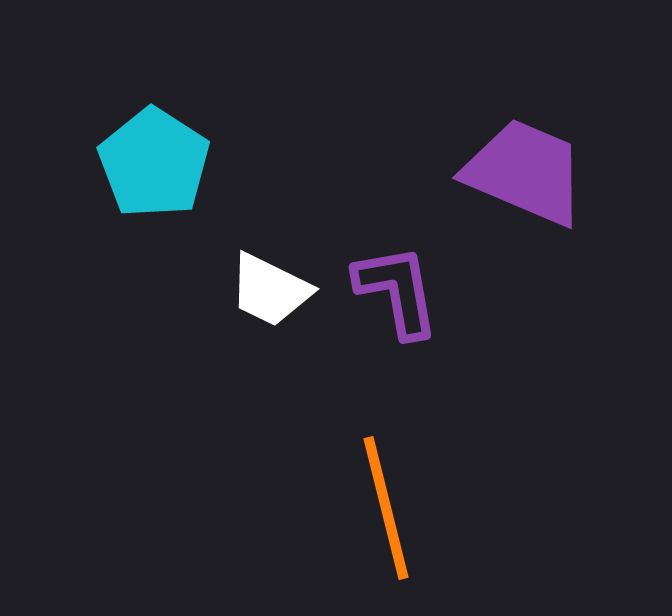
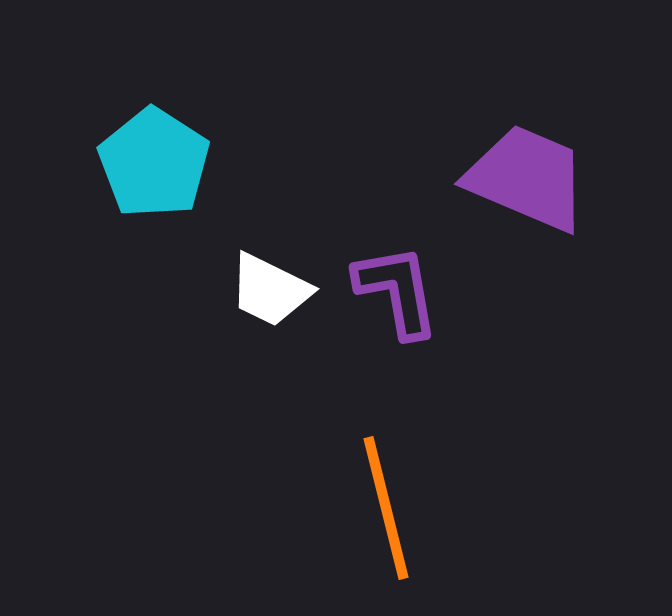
purple trapezoid: moved 2 px right, 6 px down
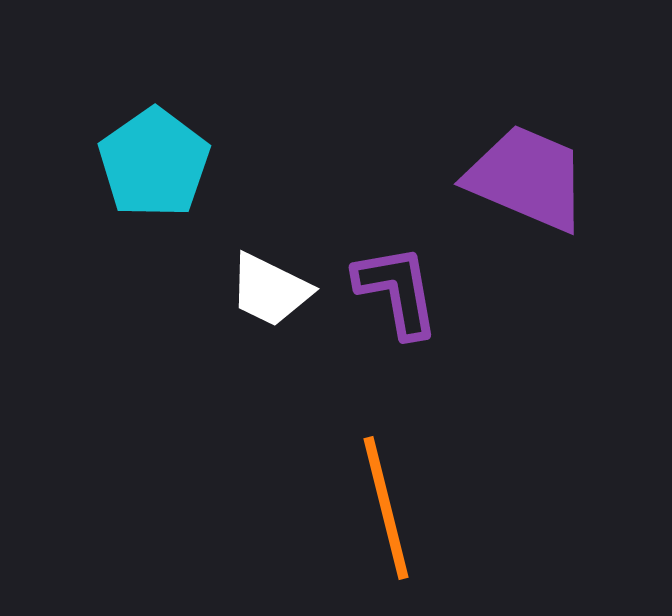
cyan pentagon: rotated 4 degrees clockwise
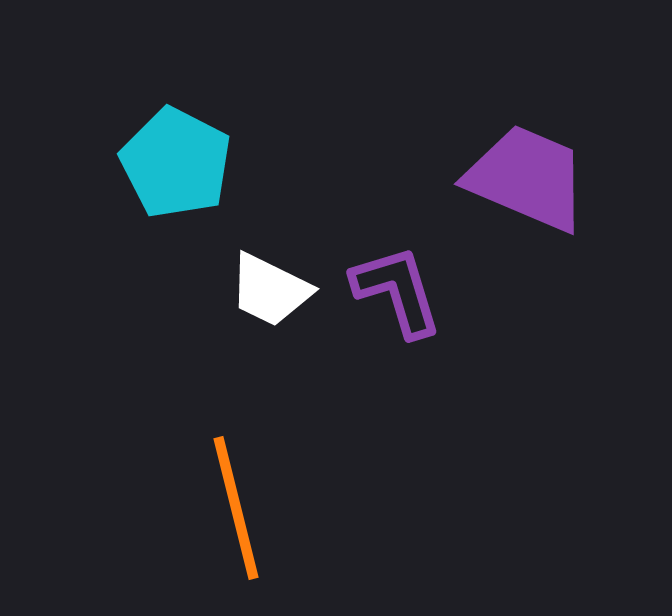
cyan pentagon: moved 22 px right; rotated 10 degrees counterclockwise
purple L-shape: rotated 7 degrees counterclockwise
orange line: moved 150 px left
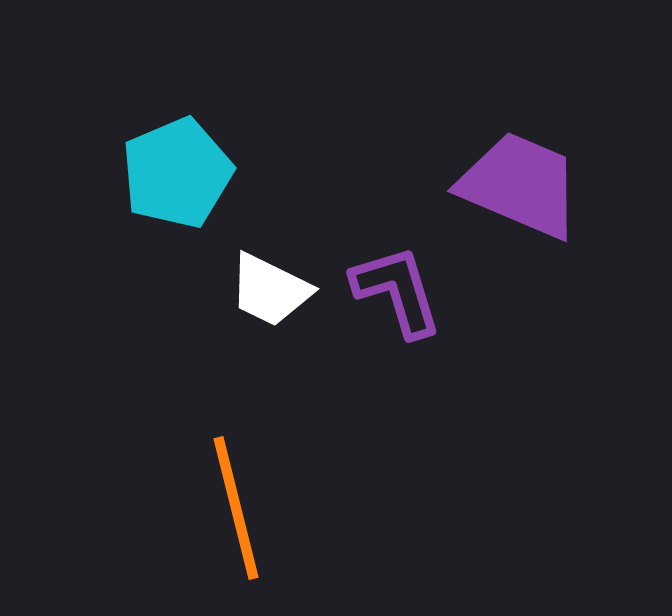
cyan pentagon: moved 1 px right, 10 px down; rotated 22 degrees clockwise
purple trapezoid: moved 7 px left, 7 px down
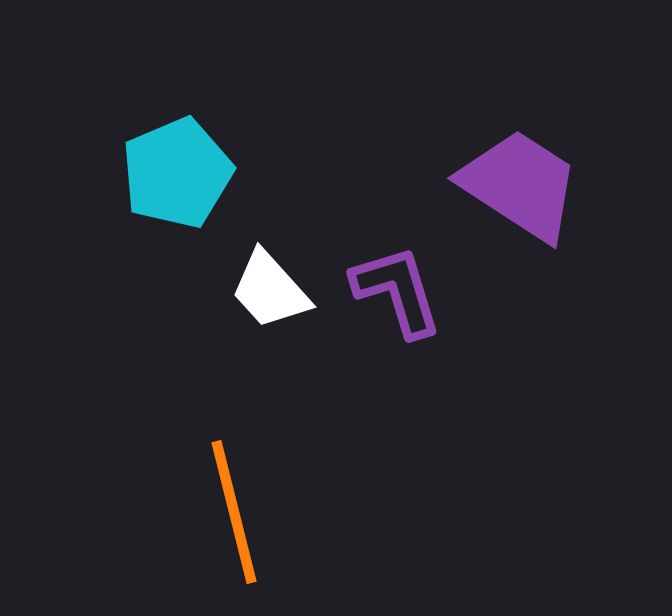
purple trapezoid: rotated 10 degrees clockwise
white trapezoid: rotated 22 degrees clockwise
orange line: moved 2 px left, 4 px down
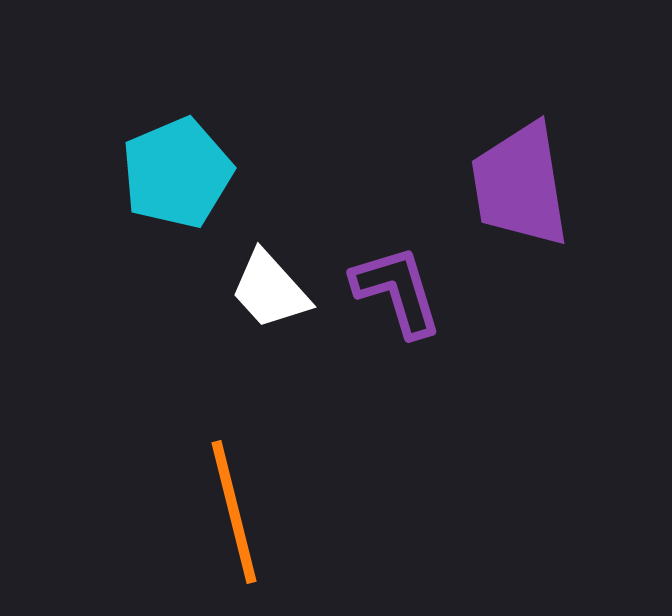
purple trapezoid: rotated 132 degrees counterclockwise
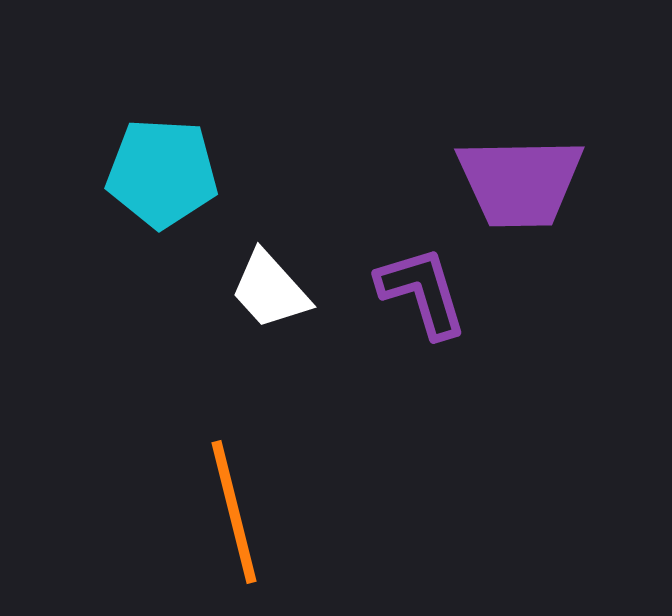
cyan pentagon: moved 15 px left; rotated 26 degrees clockwise
purple trapezoid: moved 3 px up; rotated 82 degrees counterclockwise
purple L-shape: moved 25 px right, 1 px down
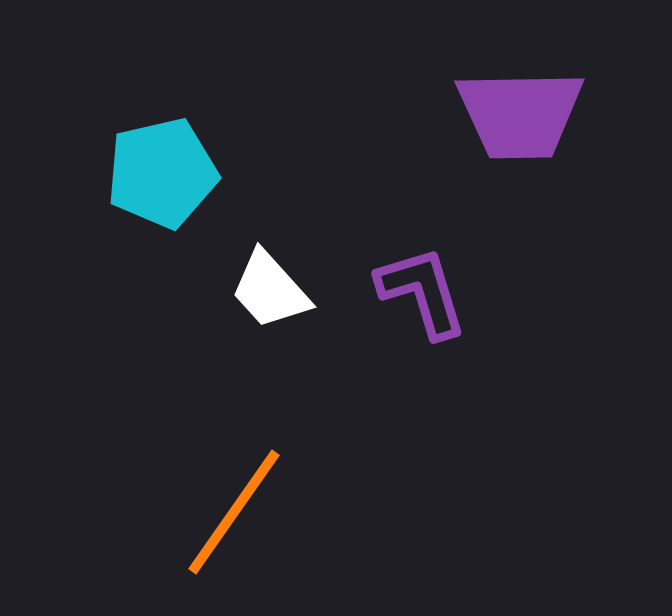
cyan pentagon: rotated 16 degrees counterclockwise
purple trapezoid: moved 68 px up
orange line: rotated 49 degrees clockwise
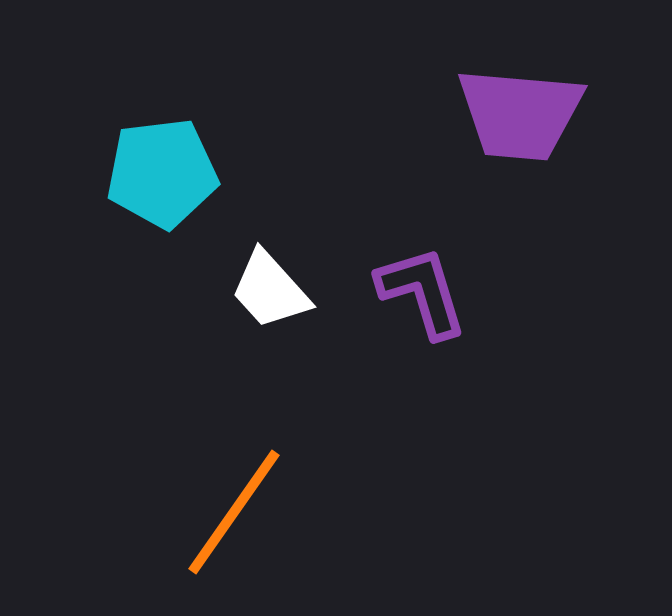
purple trapezoid: rotated 6 degrees clockwise
cyan pentagon: rotated 6 degrees clockwise
